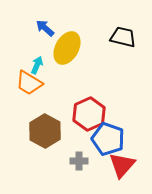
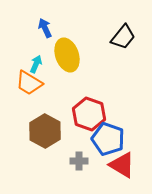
blue arrow: rotated 24 degrees clockwise
black trapezoid: rotated 116 degrees clockwise
yellow ellipse: moved 7 px down; rotated 48 degrees counterclockwise
cyan arrow: moved 1 px left, 1 px up
red hexagon: rotated 16 degrees counterclockwise
red triangle: rotated 40 degrees counterclockwise
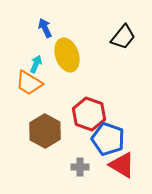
gray cross: moved 1 px right, 6 px down
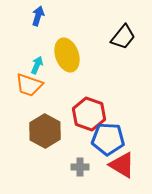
blue arrow: moved 7 px left, 12 px up; rotated 42 degrees clockwise
cyan arrow: moved 1 px right, 1 px down
orange trapezoid: moved 2 px down; rotated 12 degrees counterclockwise
blue pentagon: rotated 16 degrees counterclockwise
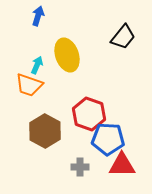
red triangle: rotated 32 degrees counterclockwise
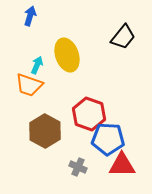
blue arrow: moved 8 px left
gray cross: moved 2 px left; rotated 24 degrees clockwise
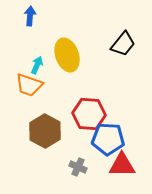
blue arrow: rotated 12 degrees counterclockwise
black trapezoid: moved 7 px down
red hexagon: rotated 16 degrees counterclockwise
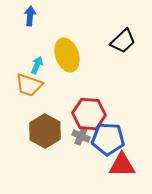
black trapezoid: moved 3 px up; rotated 8 degrees clockwise
gray cross: moved 3 px right, 31 px up
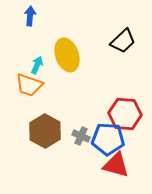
red hexagon: moved 36 px right
red triangle: moved 6 px left; rotated 16 degrees clockwise
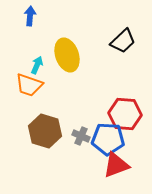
brown hexagon: rotated 12 degrees counterclockwise
red triangle: rotated 36 degrees counterclockwise
